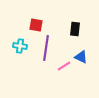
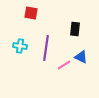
red square: moved 5 px left, 12 px up
pink line: moved 1 px up
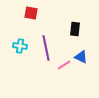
purple line: rotated 20 degrees counterclockwise
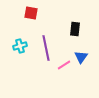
cyan cross: rotated 24 degrees counterclockwise
blue triangle: rotated 40 degrees clockwise
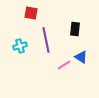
purple line: moved 8 px up
blue triangle: rotated 32 degrees counterclockwise
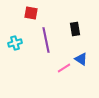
black rectangle: rotated 16 degrees counterclockwise
cyan cross: moved 5 px left, 3 px up
blue triangle: moved 2 px down
pink line: moved 3 px down
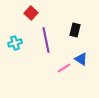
red square: rotated 32 degrees clockwise
black rectangle: moved 1 px down; rotated 24 degrees clockwise
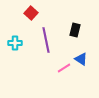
cyan cross: rotated 16 degrees clockwise
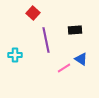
red square: moved 2 px right
black rectangle: rotated 72 degrees clockwise
cyan cross: moved 12 px down
